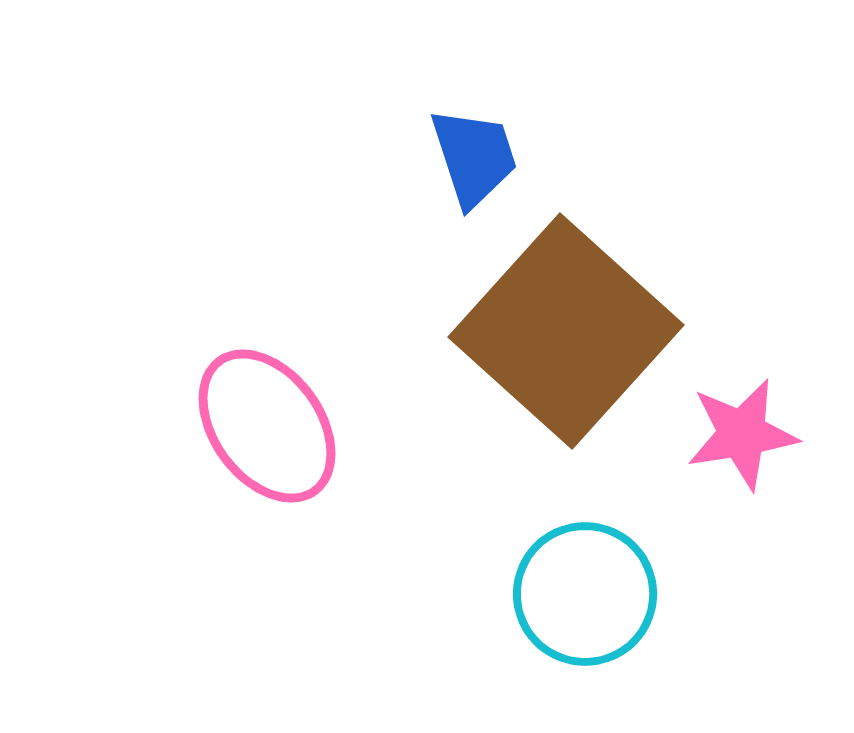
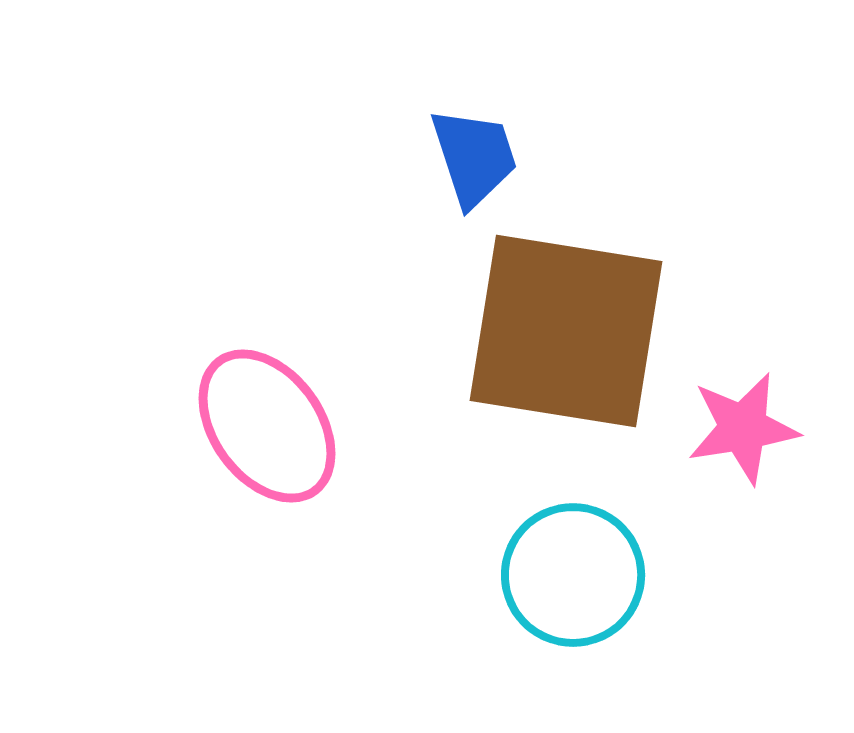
brown square: rotated 33 degrees counterclockwise
pink star: moved 1 px right, 6 px up
cyan circle: moved 12 px left, 19 px up
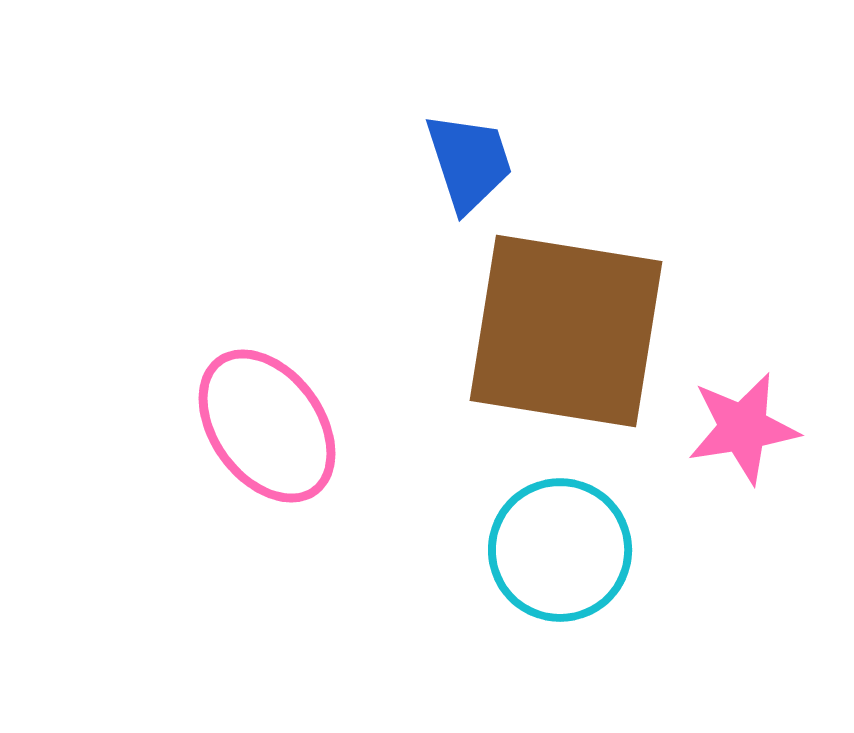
blue trapezoid: moved 5 px left, 5 px down
cyan circle: moved 13 px left, 25 px up
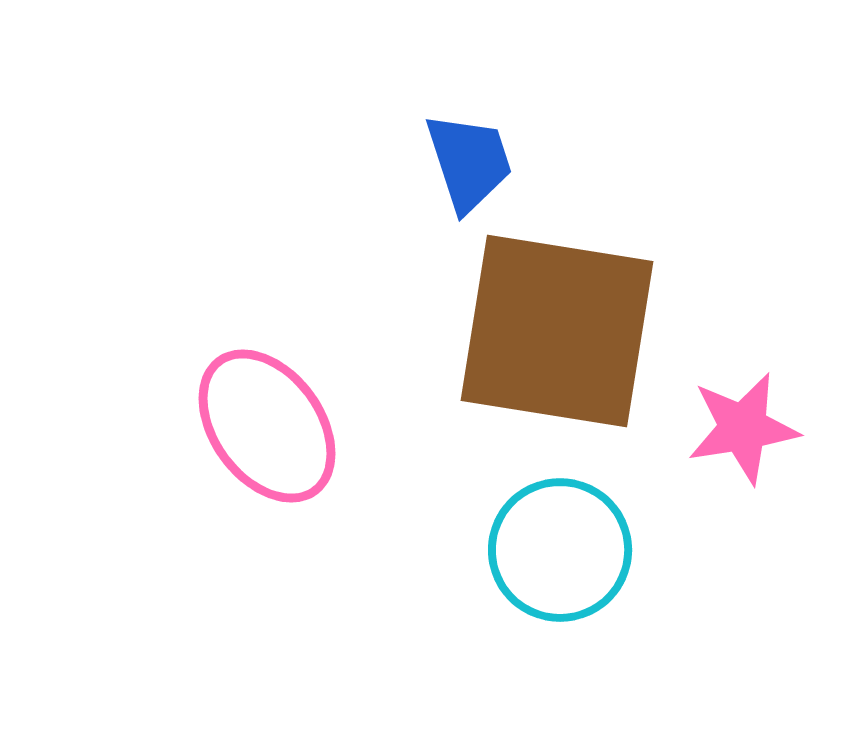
brown square: moved 9 px left
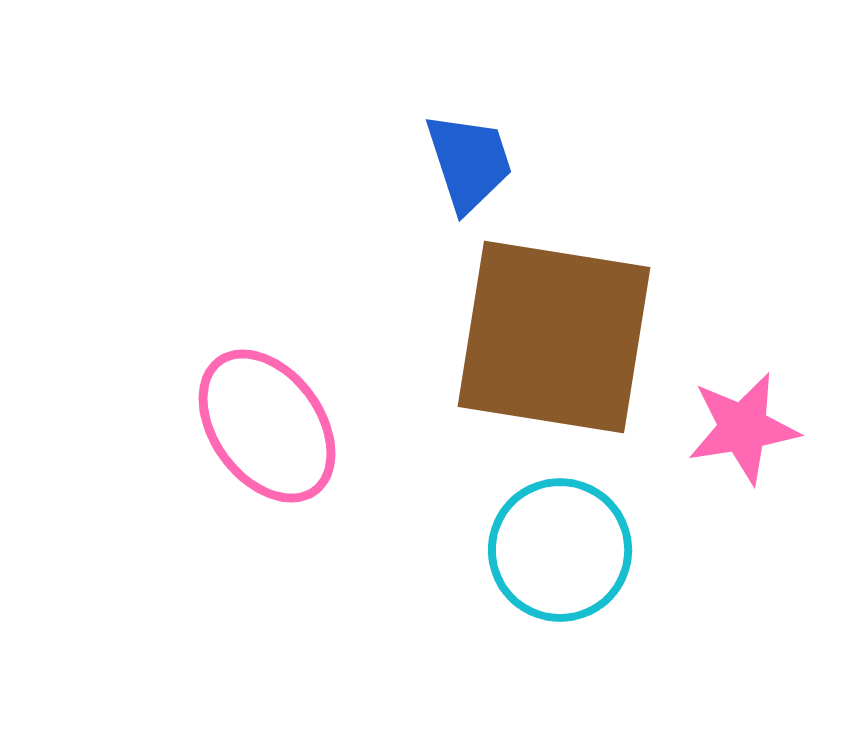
brown square: moved 3 px left, 6 px down
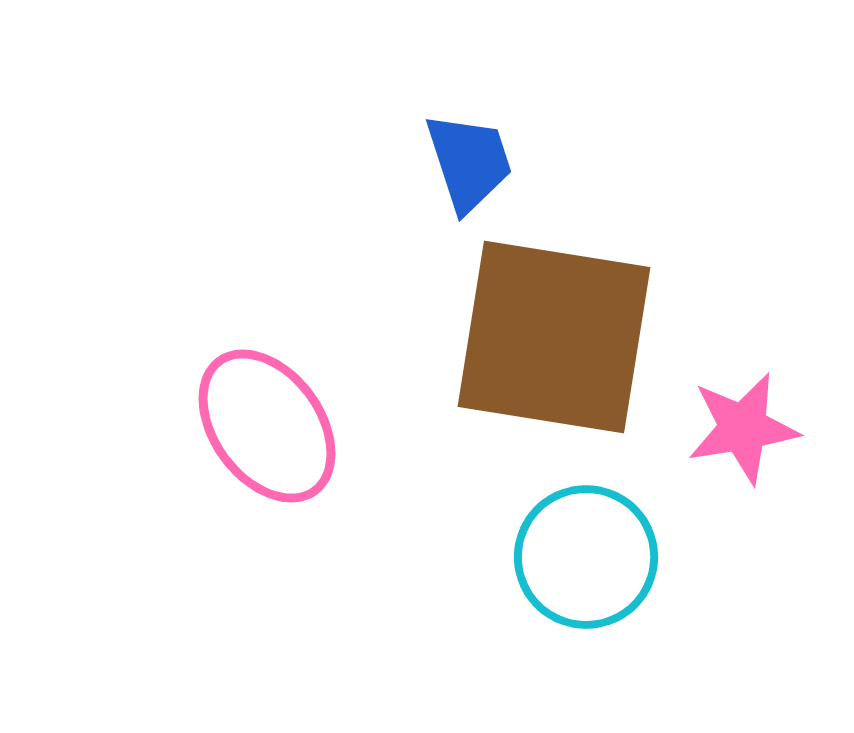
cyan circle: moved 26 px right, 7 px down
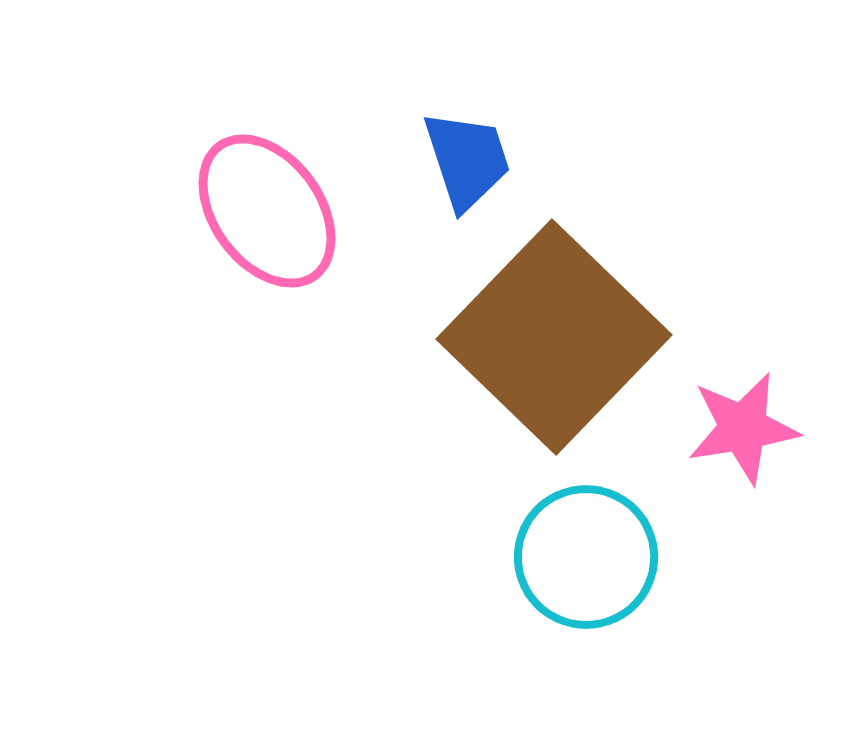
blue trapezoid: moved 2 px left, 2 px up
brown square: rotated 35 degrees clockwise
pink ellipse: moved 215 px up
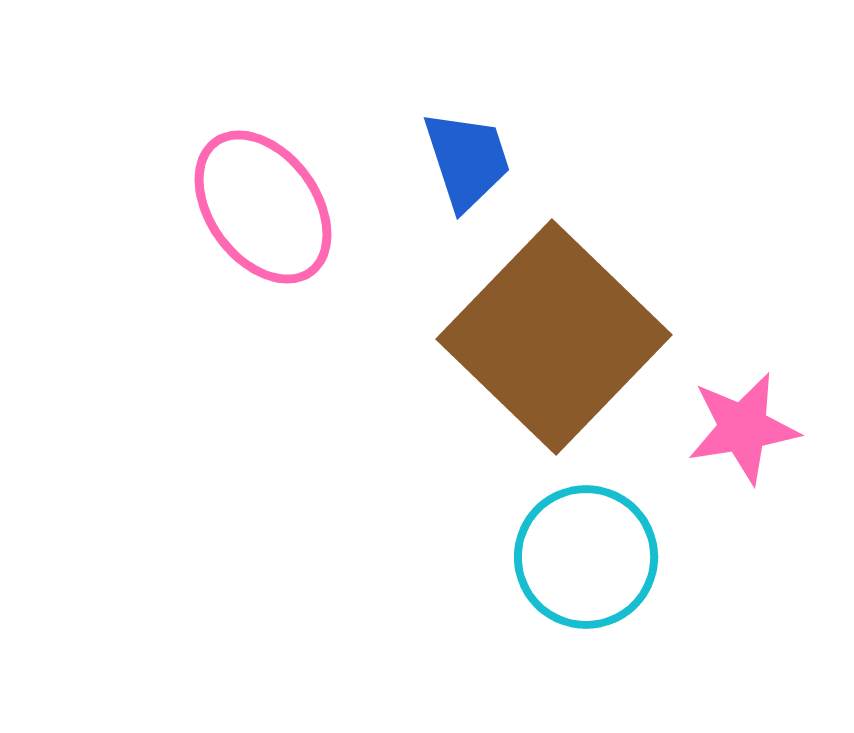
pink ellipse: moved 4 px left, 4 px up
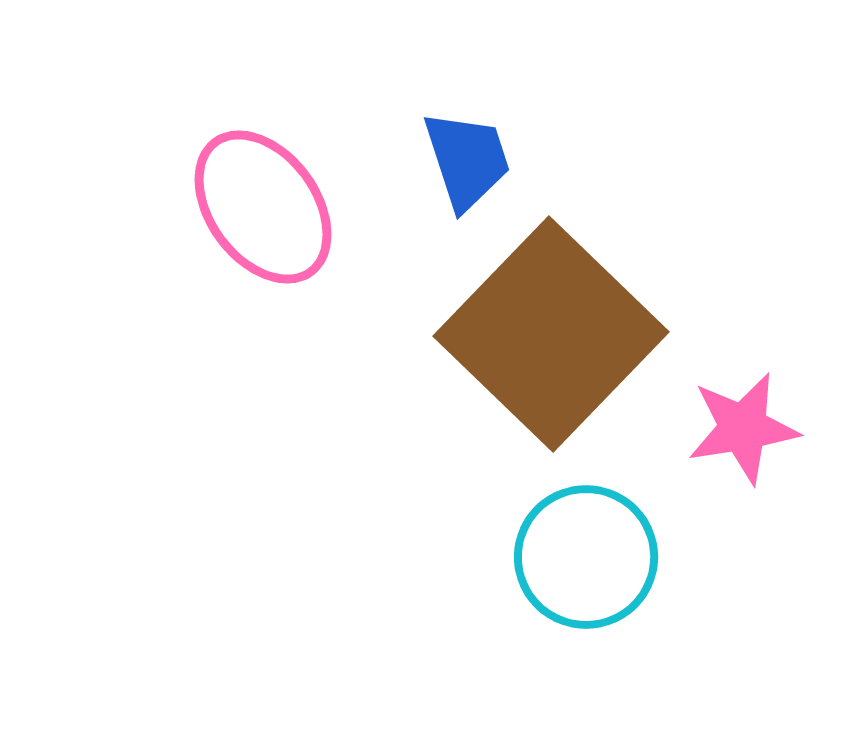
brown square: moved 3 px left, 3 px up
